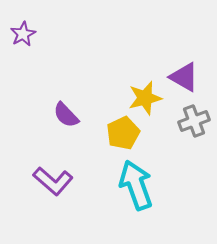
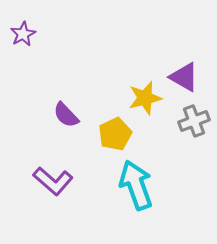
yellow pentagon: moved 8 px left, 1 px down
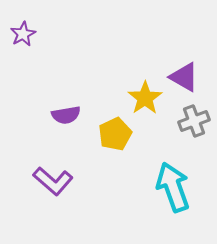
yellow star: rotated 20 degrees counterclockwise
purple semicircle: rotated 56 degrees counterclockwise
cyan arrow: moved 37 px right, 2 px down
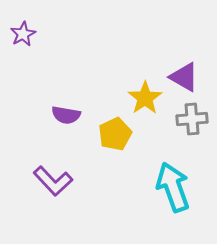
purple semicircle: rotated 20 degrees clockwise
gray cross: moved 2 px left, 2 px up; rotated 16 degrees clockwise
purple L-shape: rotated 6 degrees clockwise
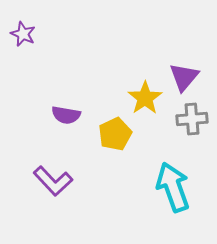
purple star: rotated 20 degrees counterclockwise
purple triangle: rotated 40 degrees clockwise
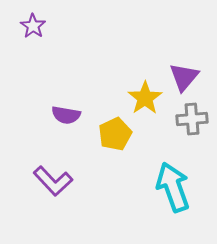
purple star: moved 10 px right, 8 px up; rotated 10 degrees clockwise
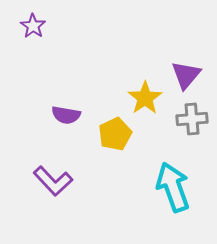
purple triangle: moved 2 px right, 2 px up
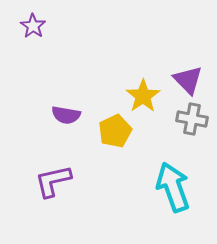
purple triangle: moved 2 px right, 5 px down; rotated 24 degrees counterclockwise
yellow star: moved 2 px left, 2 px up
gray cross: rotated 16 degrees clockwise
yellow pentagon: moved 3 px up
purple L-shape: rotated 120 degrees clockwise
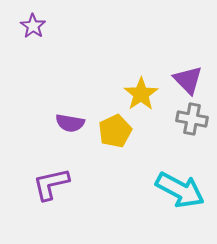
yellow star: moved 2 px left, 2 px up
purple semicircle: moved 4 px right, 8 px down
purple L-shape: moved 2 px left, 3 px down
cyan arrow: moved 7 px right, 3 px down; rotated 138 degrees clockwise
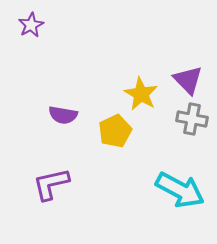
purple star: moved 2 px left, 1 px up; rotated 10 degrees clockwise
yellow star: rotated 8 degrees counterclockwise
purple semicircle: moved 7 px left, 8 px up
